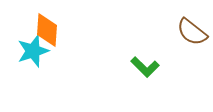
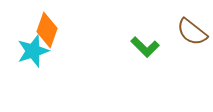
orange diamond: rotated 16 degrees clockwise
green L-shape: moved 20 px up
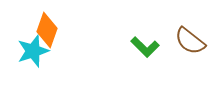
brown semicircle: moved 2 px left, 9 px down
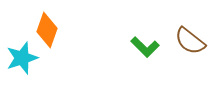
cyan star: moved 11 px left, 7 px down
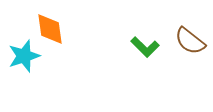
orange diamond: moved 3 px right, 1 px up; rotated 28 degrees counterclockwise
cyan star: moved 2 px right, 2 px up
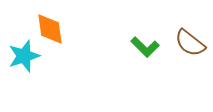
brown semicircle: moved 2 px down
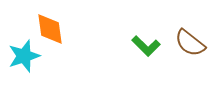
green L-shape: moved 1 px right, 1 px up
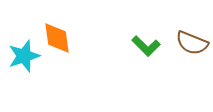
orange diamond: moved 7 px right, 9 px down
brown semicircle: moved 2 px right; rotated 16 degrees counterclockwise
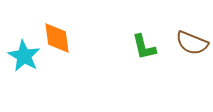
green L-shape: moved 2 px left, 1 px down; rotated 32 degrees clockwise
cyan star: rotated 24 degrees counterclockwise
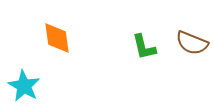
cyan star: moved 30 px down
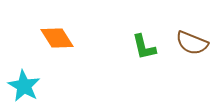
orange diamond: rotated 24 degrees counterclockwise
